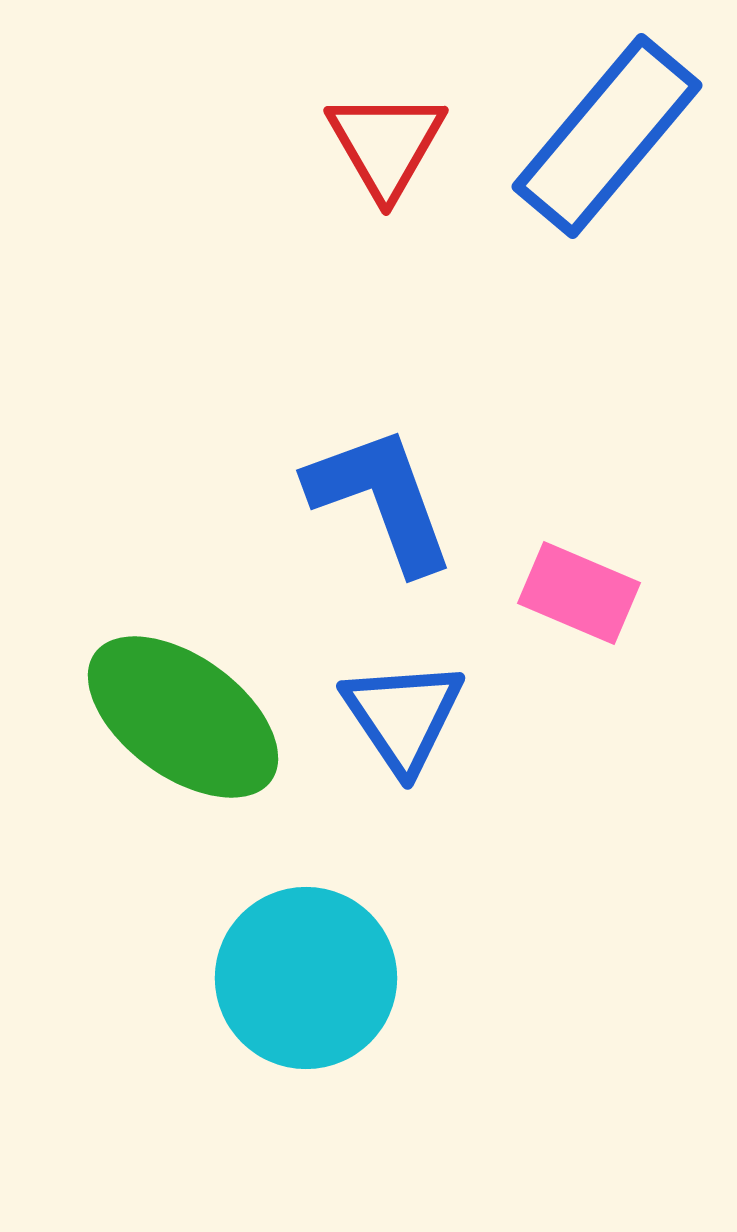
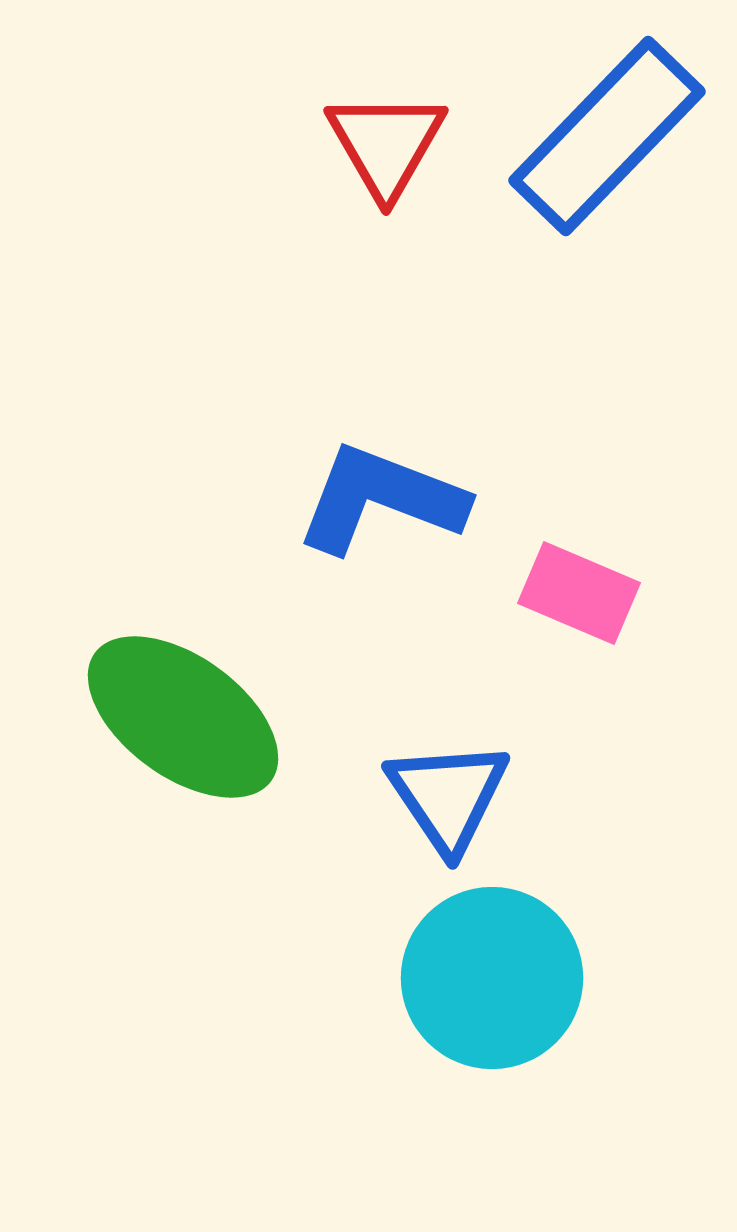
blue rectangle: rotated 4 degrees clockwise
blue L-shape: rotated 49 degrees counterclockwise
blue triangle: moved 45 px right, 80 px down
cyan circle: moved 186 px right
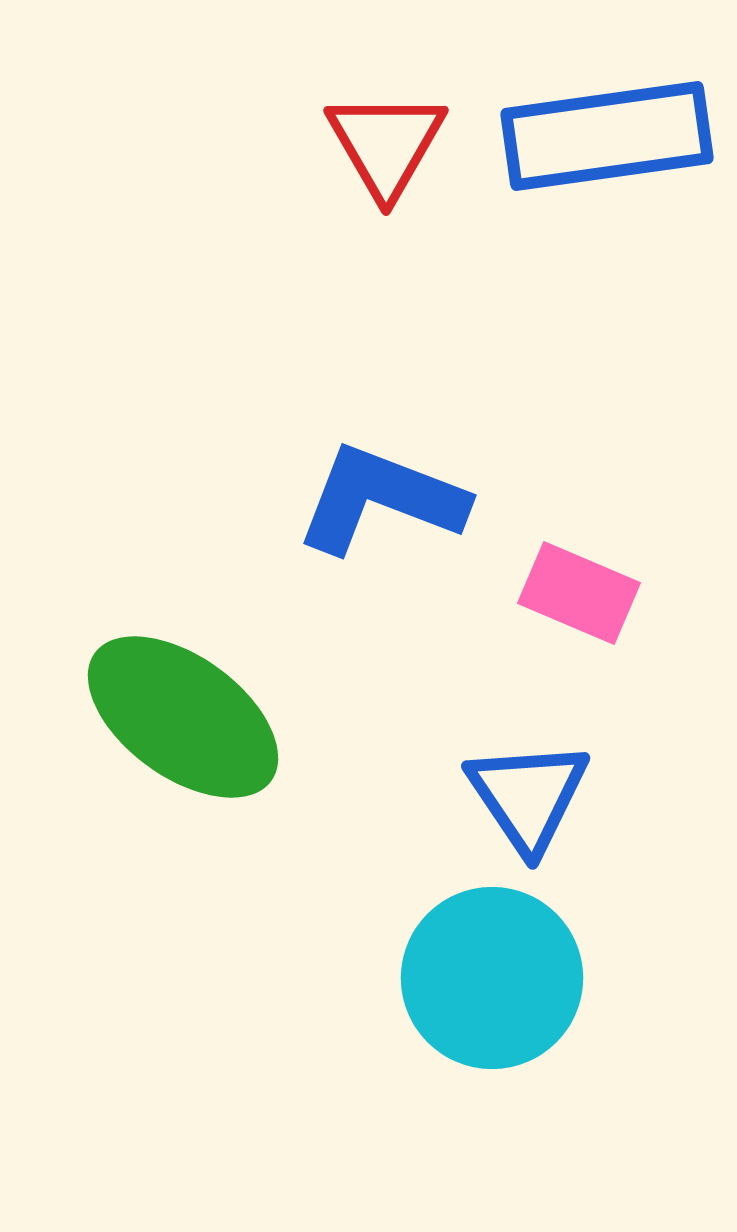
blue rectangle: rotated 38 degrees clockwise
blue triangle: moved 80 px right
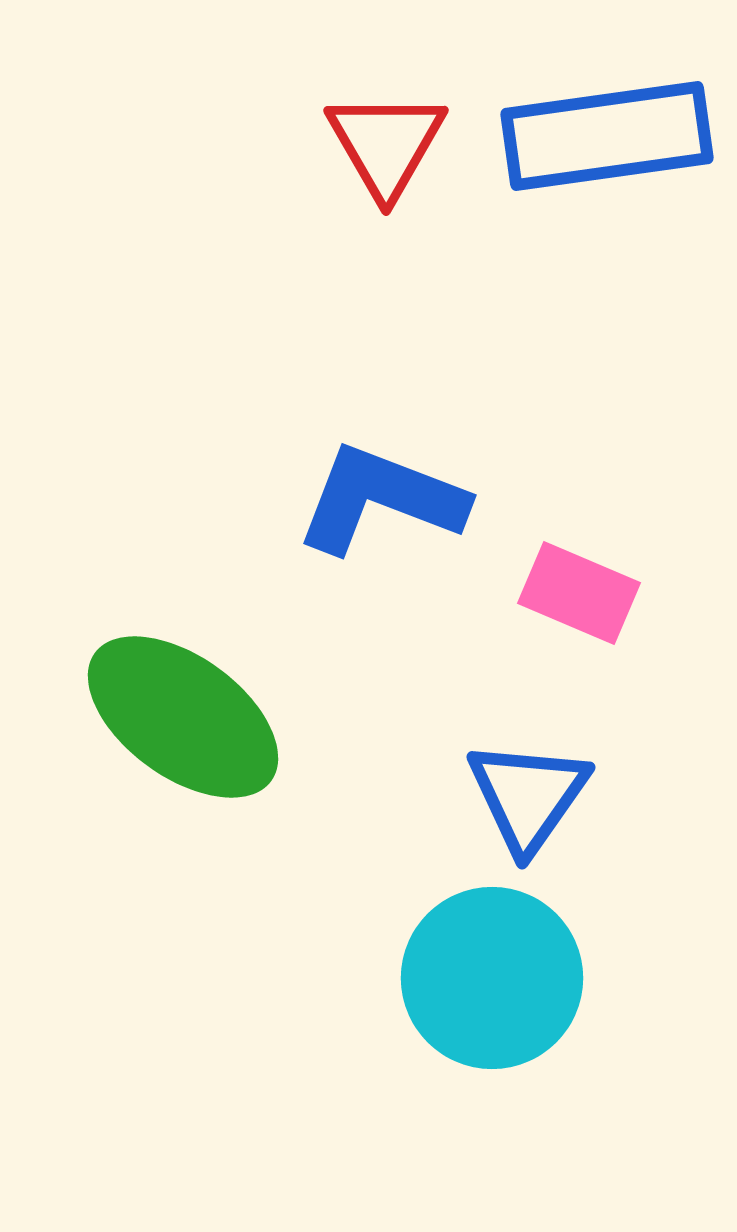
blue triangle: rotated 9 degrees clockwise
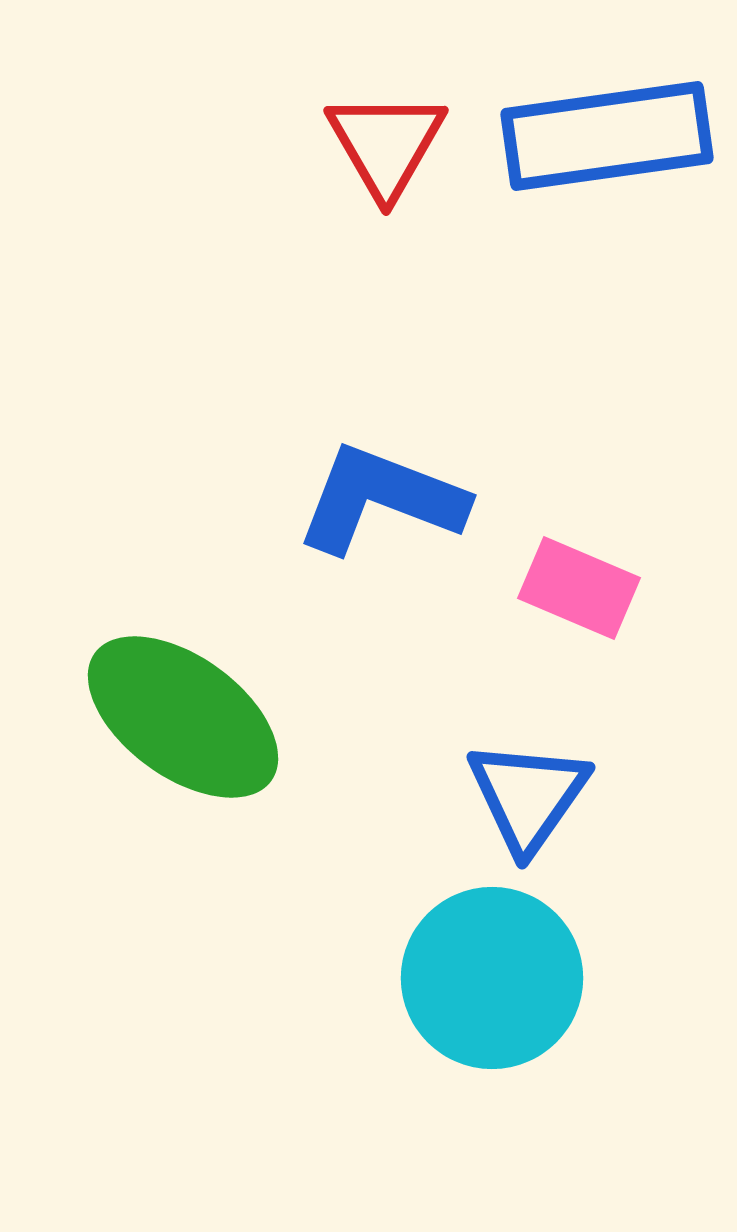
pink rectangle: moved 5 px up
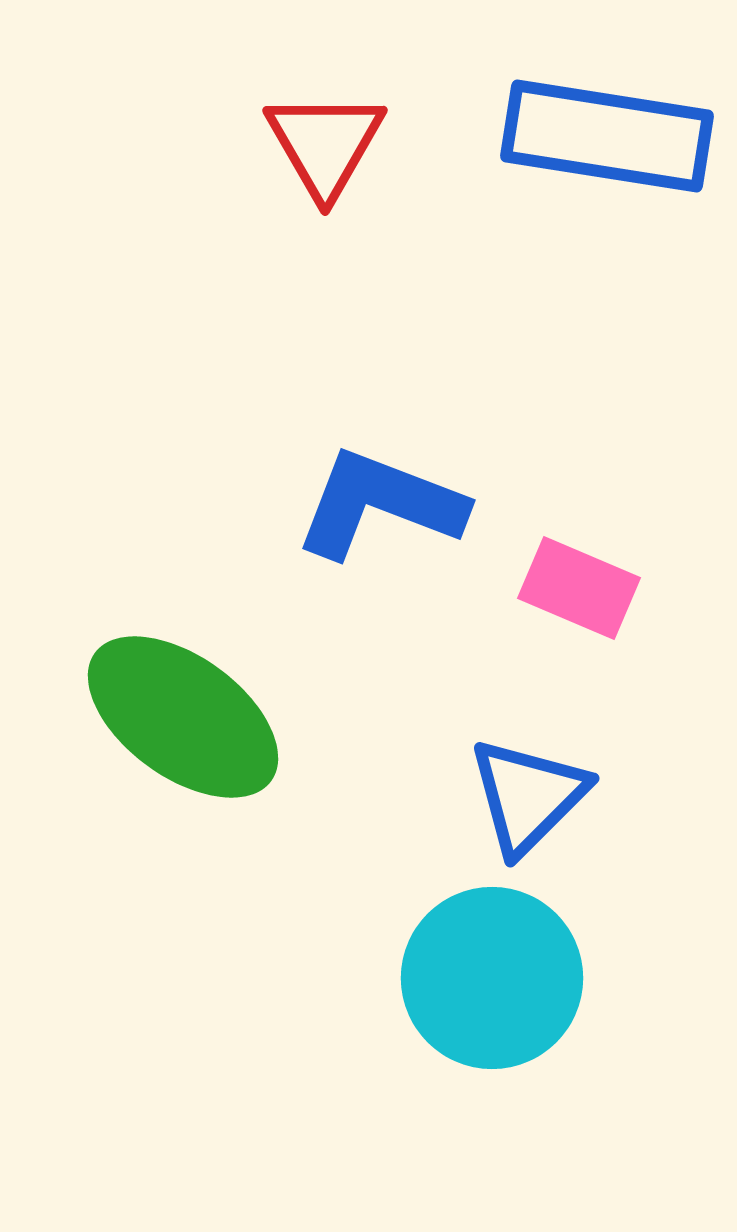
blue rectangle: rotated 17 degrees clockwise
red triangle: moved 61 px left
blue L-shape: moved 1 px left, 5 px down
blue triangle: rotated 10 degrees clockwise
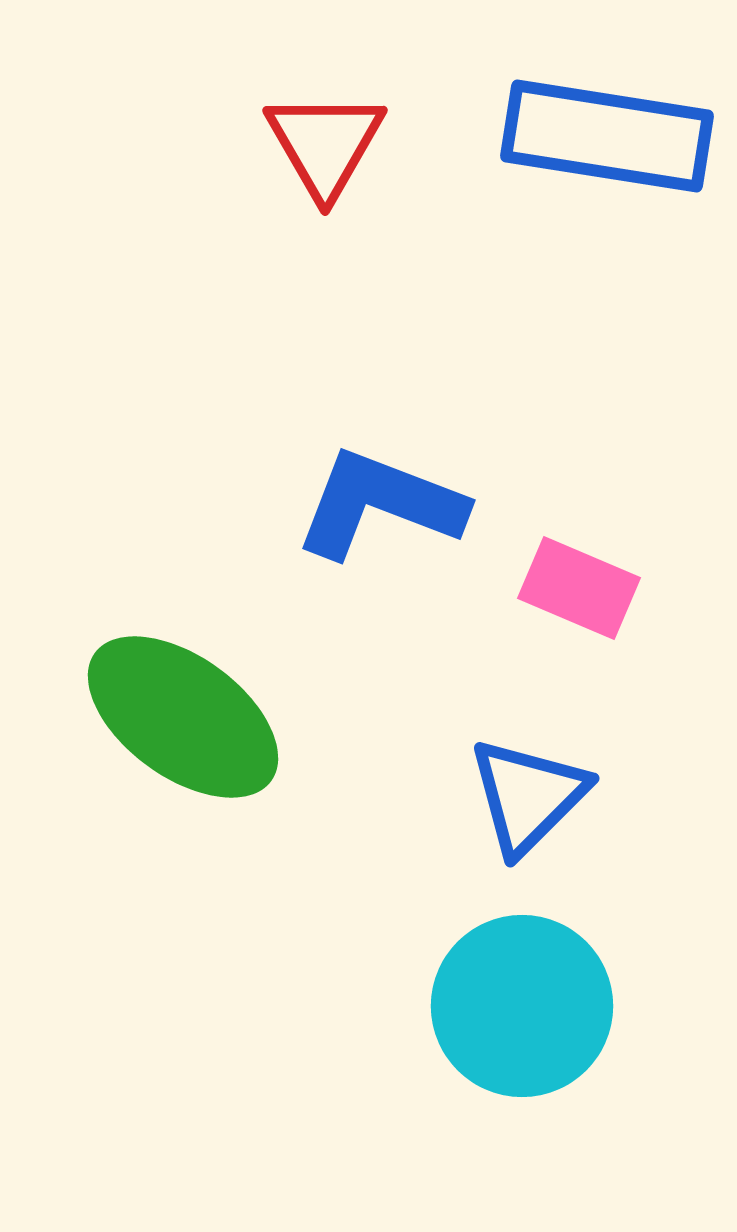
cyan circle: moved 30 px right, 28 px down
